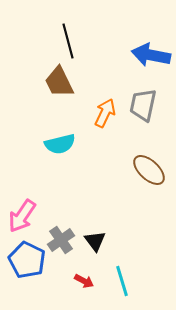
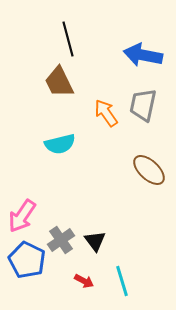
black line: moved 2 px up
blue arrow: moved 8 px left
orange arrow: moved 1 px right; rotated 60 degrees counterclockwise
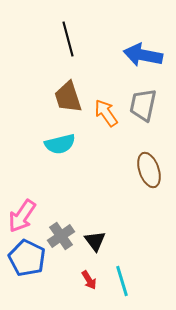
brown trapezoid: moved 9 px right, 15 px down; rotated 8 degrees clockwise
brown ellipse: rotated 28 degrees clockwise
gray cross: moved 4 px up
blue pentagon: moved 2 px up
red arrow: moved 5 px right, 1 px up; rotated 30 degrees clockwise
